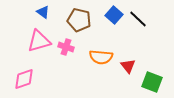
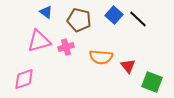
blue triangle: moved 3 px right
pink cross: rotated 35 degrees counterclockwise
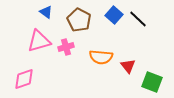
brown pentagon: rotated 15 degrees clockwise
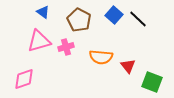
blue triangle: moved 3 px left
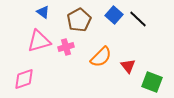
brown pentagon: rotated 15 degrees clockwise
orange semicircle: rotated 50 degrees counterclockwise
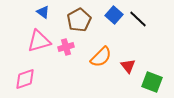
pink diamond: moved 1 px right
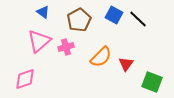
blue square: rotated 12 degrees counterclockwise
pink triangle: rotated 25 degrees counterclockwise
red triangle: moved 2 px left, 2 px up; rotated 14 degrees clockwise
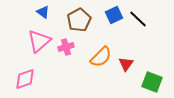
blue square: rotated 36 degrees clockwise
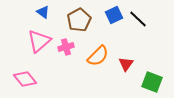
orange semicircle: moved 3 px left, 1 px up
pink diamond: rotated 70 degrees clockwise
